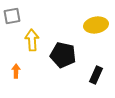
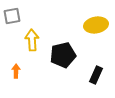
black pentagon: rotated 25 degrees counterclockwise
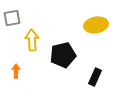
gray square: moved 2 px down
black rectangle: moved 1 px left, 2 px down
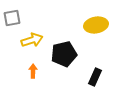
yellow arrow: rotated 75 degrees clockwise
black pentagon: moved 1 px right, 1 px up
orange arrow: moved 17 px right
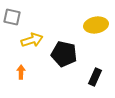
gray square: moved 1 px up; rotated 24 degrees clockwise
black pentagon: rotated 25 degrees clockwise
orange arrow: moved 12 px left, 1 px down
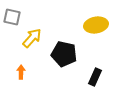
yellow arrow: moved 2 px up; rotated 30 degrees counterclockwise
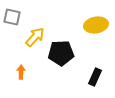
yellow arrow: moved 3 px right, 1 px up
black pentagon: moved 3 px left, 1 px up; rotated 15 degrees counterclockwise
